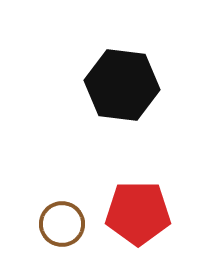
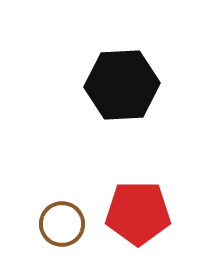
black hexagon: rotated 10 degrees counterclockwise
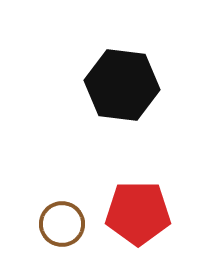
black hexagon: rotated 10 degrees clockwise
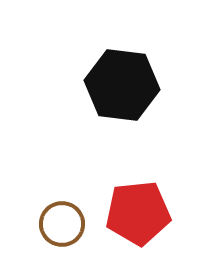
red pentagon: rotated 6 degrees counterclockwise
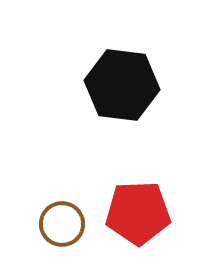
red pentagon: rotated 4 degrees clockwise
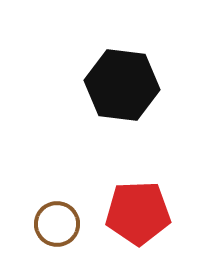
brown circle: moved 5 px left
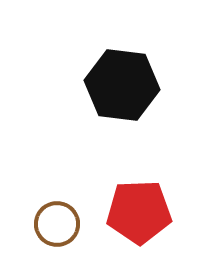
red pentagon: moved 1 px right, 1 px up
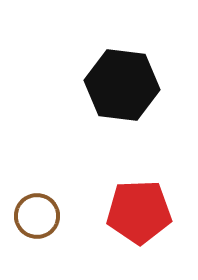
brown circle: moved 20 px left, 8 px up
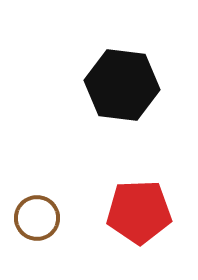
brown circle: moved 2 px down
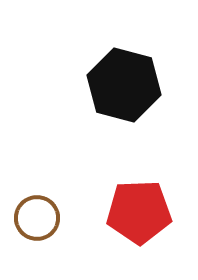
black hexagon: moved 2 px right; rotated 8 degrees clockwise
